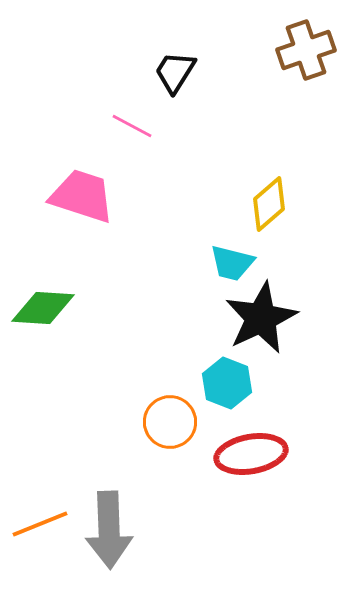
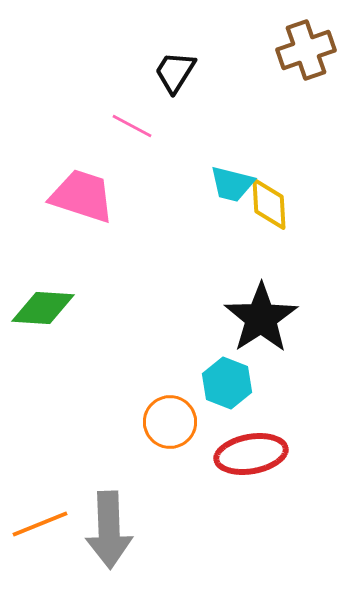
yellow diamond: rotated 52 degrees counterclockwise
cyan trapezoid: moved 79 px up
black star: rotated 8 degrees counterclockwise
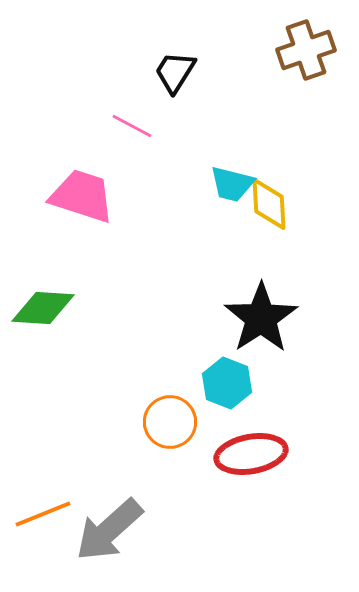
orange line: moved 3 px right, 10 px up
gray arrow: rotated 50 degrees clockwise
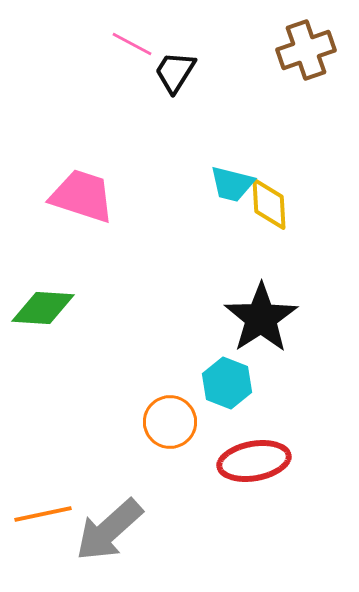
pink line: moved 82 px up
red ellipse: moved 3 px right, 7 px down
orange line: rotated 10 degrees clockwise
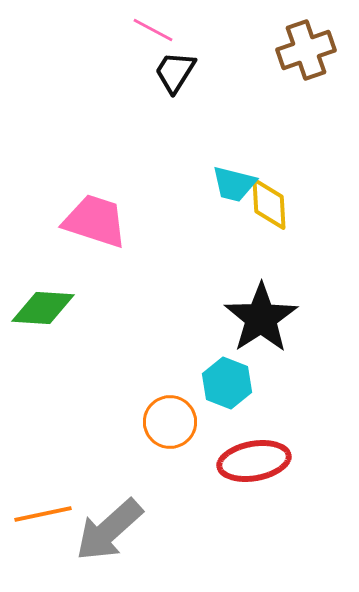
pink line: moved 21 px right, 14 px up
cyan trapezoid: moved 2 px right
pink trapezoid: moved 13 px right, 25 px down
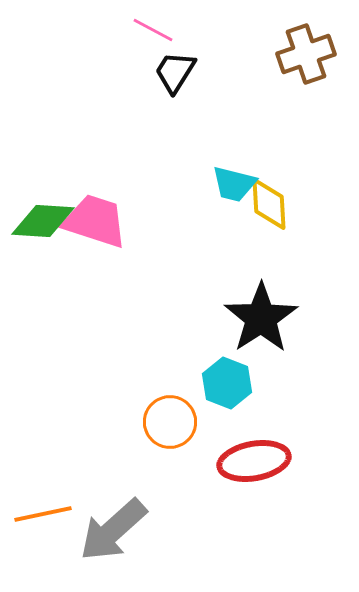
brown cross: moved 4 px down
green diamond: moved 87 px up
gray arrow: moved 4 px right
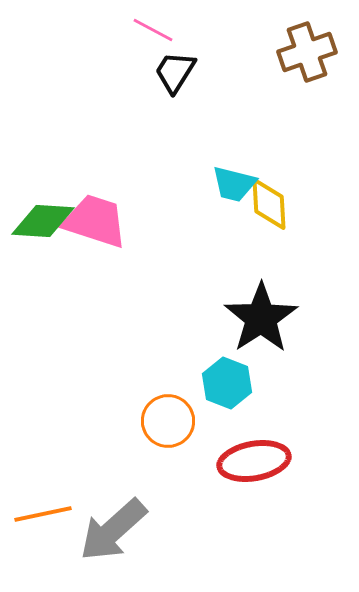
brown cross: moved 1 px right, 2 px up
orange circle: moved 2 px left, 1 px up
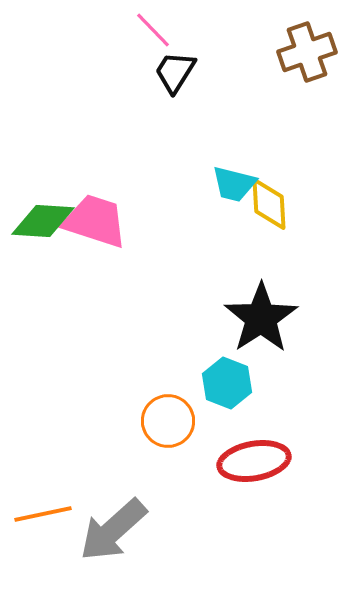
pink line: rotated 18 degrees clockwise
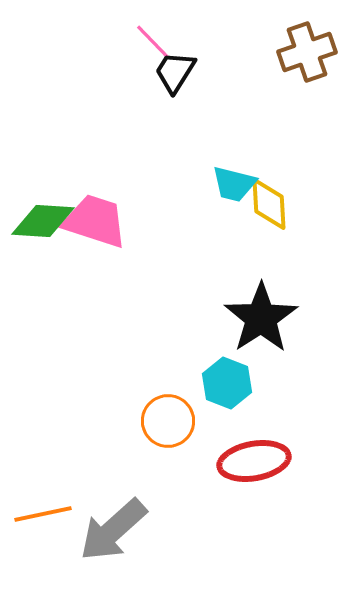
pink line: moved 12 px down
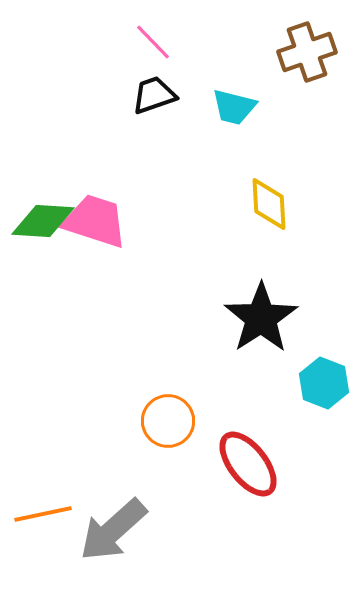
black trapezoid: moved 21 px left, 23 px down; rotated 39 degrees clockwise
cyan trapezoid: moved 77 px up
cyan hexagon: moved 97 px right
red ellipse: moved 6 px left, 3 px down; rotated 62 degrees clockwise
